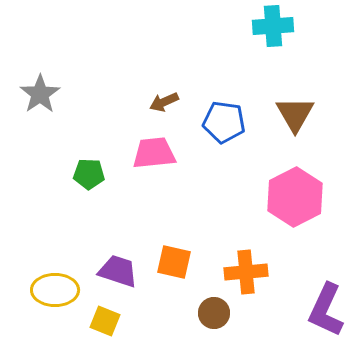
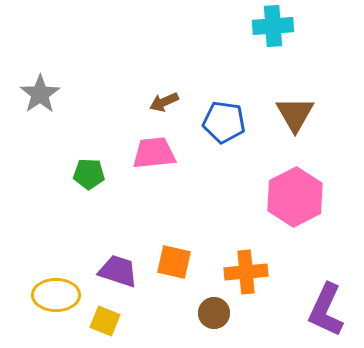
yellow ellipse: moved 1 px right, 5 px down
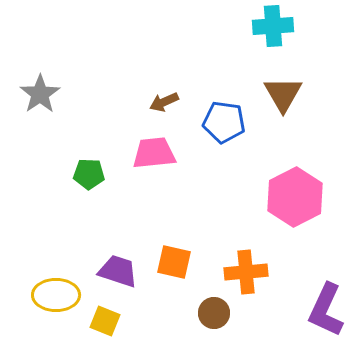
brown triangle: moved 12 px left, 20 px up
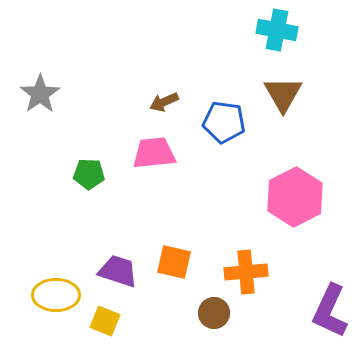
cyan cross: moved 4 px right, 4 px down; rotated 15 degrees clockwise
purple L-shape: moved 4 px right, 1 px down
